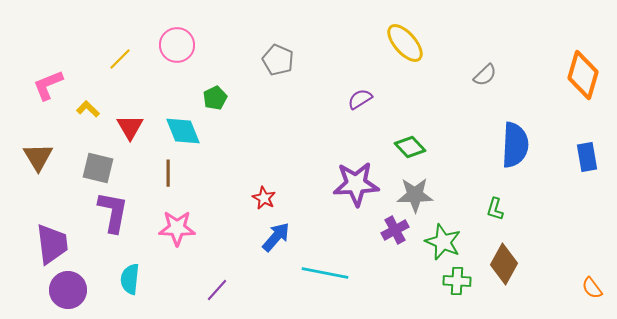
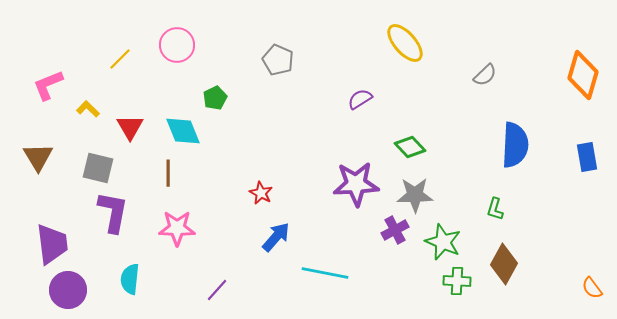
red star: moved 3 px left, 5 px up
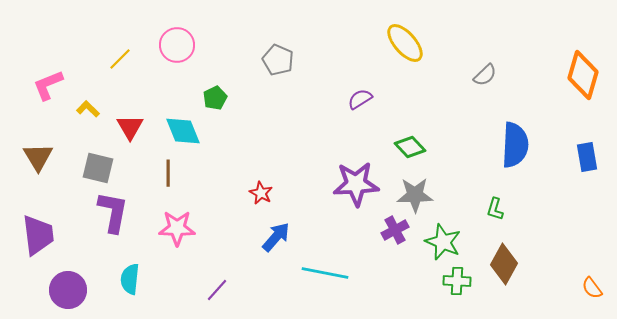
purple trapezoid: moved 14 px left, 9 px up
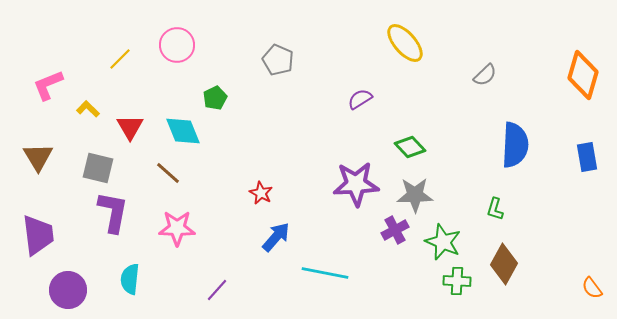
brown line: rotated 48 degrees counterclockwise
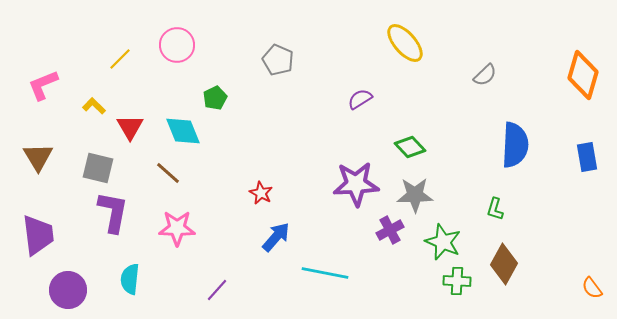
pink L-shape: moved 5 px left
yellow L-shape: moved 6 px right, 3 px up
purple cross: moved 5 px left
